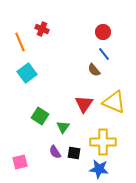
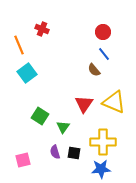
orange line: moved 1 px left, 3 px down
purple semicircle: rotated 16 degrees clockwise
pink square: moved 3 px right, 2 px up
blue star: moved 2 px right; rotated 12 degrees counterclockwise
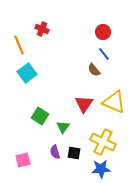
yellow cross: rotated 25 degrees clockwise
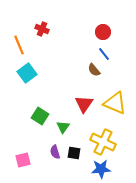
yellow triangle: moved 1 px right, 1 px down
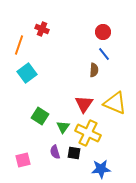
orange line: rotated 42 degrees clockwise
brown semicircle: rotated 136 degrees counterclockwise
yellow cross: moved 15 px left, 9 px up
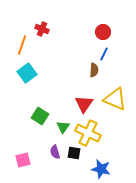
orange line: moved 3 px right
blue line: rotated 64 degrees clockwise
yellow triangle: moved 4 px up
blue star: rotated 18 degrees clockwise
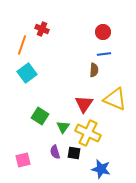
blue line: rotated 56 degrees clockwise
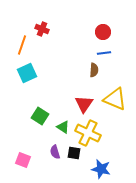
blue line: moved 1 px up
cyan square: rotated 12 degrees clockwise
green triangle: rotated 32 degrees counterclockwise
pink square: rotated 35 degrees clockwise
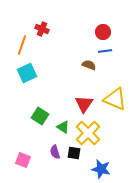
blue line: moved 1 px right, 2 px up
brown semicircle: moved 5 px left, 5 px up; rotated 72 degrees counterclockwise
yellow cross: rotated 20 degrees clockwise
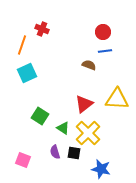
yellow triangle: moved 2 px right; rotated 20 degrees counterclockwise
red triangle: rotated 18 degrees clockwise
green triangle: moved 1 px down
